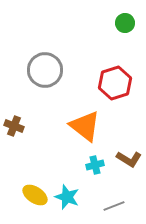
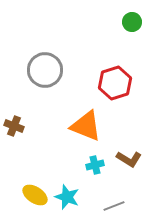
green circle: moved 7 px right, 1 px up
orange triangle: moved 1 px right; rotated 16 degrees counterclockwise
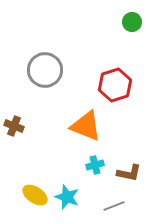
red hexagon: moved 2 px down
brown L-shape: moved 14 px down; rotated 20 degrees counterclockwise
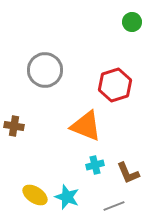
brown cross: rotated 12 degrees counterclockwise
brown L-shape: moved 1 px left; rotated 55 degrees clockwise
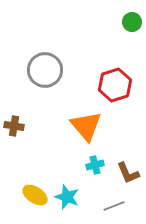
orange triangle: rotated 28 degrees clockwise
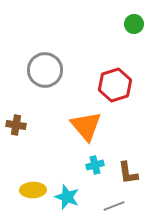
green circle: moved 2 px right, 2 px down
brown cross: moved 2 px right, 1 px up
brown L-shape: rotated 15 degrees clockwise
yellow ellipse: moved 2 px left, 5 px up; rotated 35 degrees counterclockwise
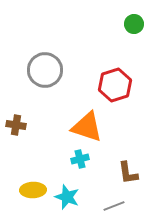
orange triangle: moved 1 px right, 1 px down; rotated 32 degrees counterclockwise
cyan cross: moved 15 px left, 6 px up
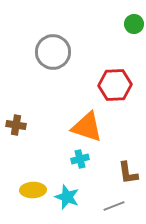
gray circle: moved 8 px right, 18 px up
red hexagon: rotated 16 degrees clockwise
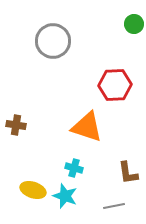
gray circle: moved 11 px up
cyan cross: moved 6 px left, 9 px down; rotated 30 degrees clockwise
yellow ellipse: rotated 20 degrees clockwise
cyan star: moved 2 px left, 1 px up
gray line: rotated 10 degrees clockwise
